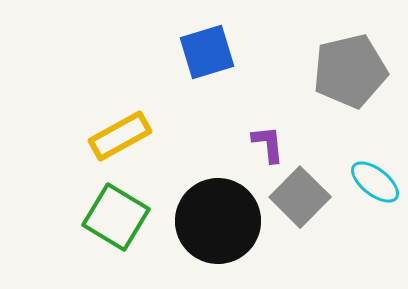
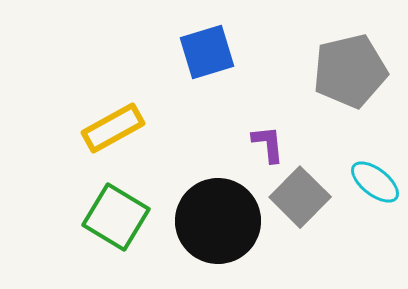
yellow rectangle: moved 7 px left, 8 px up
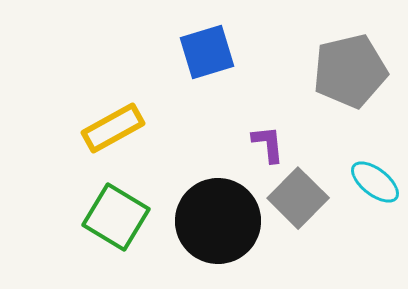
gray square: moved 2 px left, 1 px down
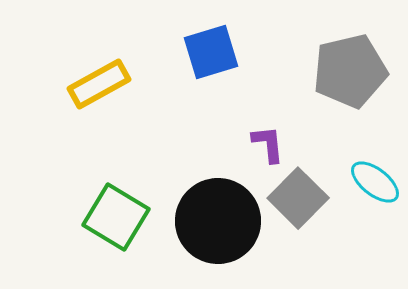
blue square: moved 4 px right
yellow rectangle: moved 14 px left, 44 px up
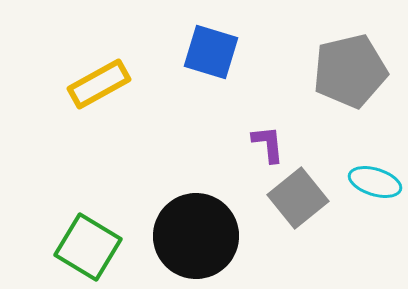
blue square: rotated 34 degrees clockwise
cyan ellipse: rotated 21 degrees counterclockwise
gray square: rotated 6 degrees clockwise
green square: moved 28 px left, 30 px down
black circle: moved 22 px left, 15 px down
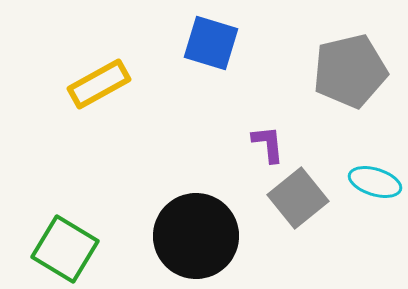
blue square: moved 9 px up
green square: moved 23 px left, 2 px down
